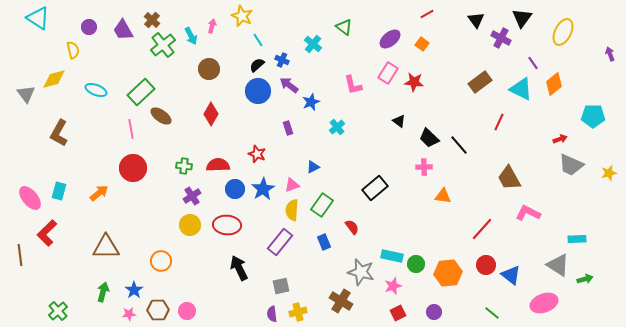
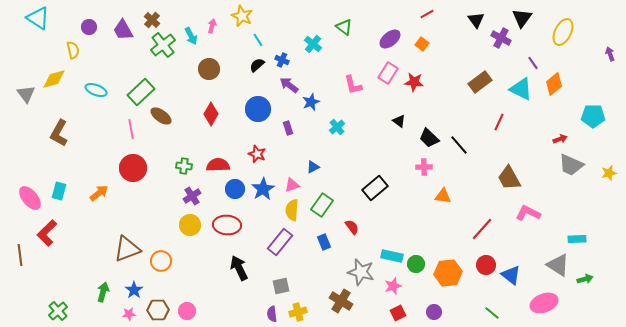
blue circle at (258, 91): moved 18 px down
brown triangle at (106, 247): moved 21 px right, 2 px down; rotated 20 degrees counterclockwise
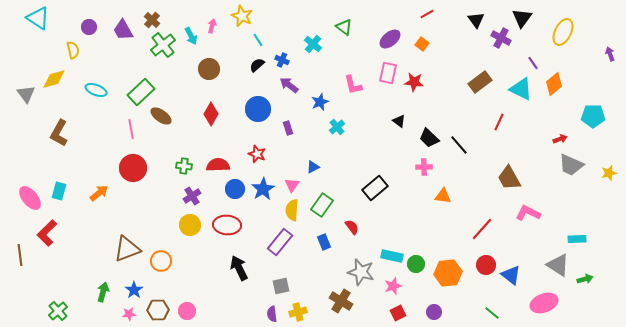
pink rectangle at (388, 73): rotated 20 degrees counterclockwise
blue star at (311, 102): moved 9 px right
pink triangle at (292, 185): rotated 35 degrees counterclockwise
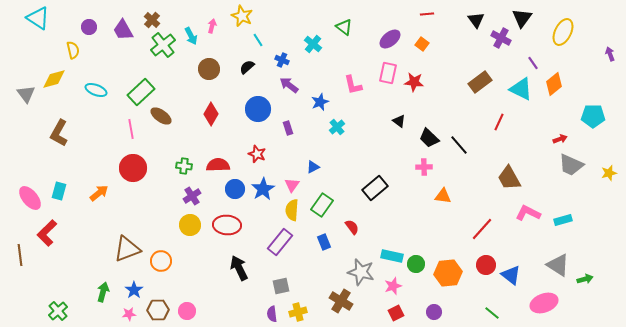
red line at (427, 14): rotated 24 degrees clockwise
black semicircle at (257, 65): moved 10 px left, 2 px down
cyan rectangle at (577, 239): moved 14 px left, 19 px up; rotated 12 degrees counterclockwise
red square at (398, 313): moved 2 px left
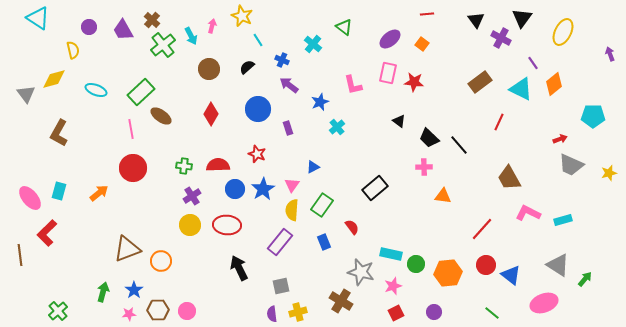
cyan rectangle at (392, 256): moved 1 px left, 2 px up
green arrow at (585, 279): rotated 35 degrees counterclockwise
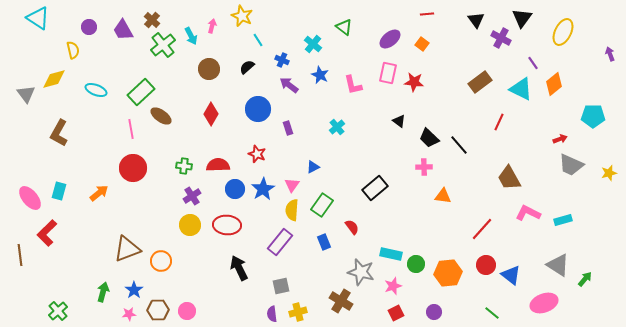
blue star at (320, 102): moved 27 px up; rotated 24 degrees counterclockwise
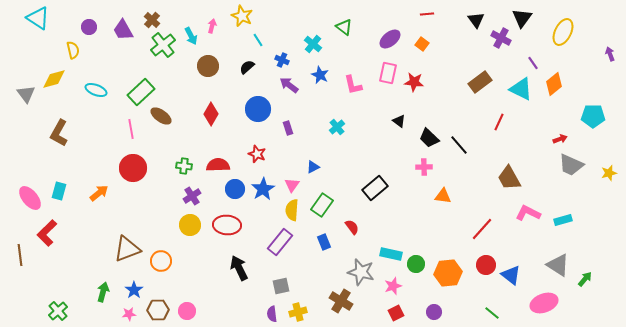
brown circle at (209, 69): moved 1 px left, 3 px up
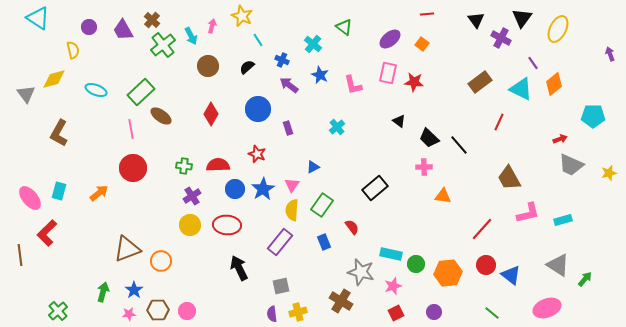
yellow ellipse at (563, 32): moved 5 px left, 3 px up
pink L-shape at (528, 213): rotated 140 degrees clockwise
pink ellipse at (544, 303): moved 3 px right, 5 px down
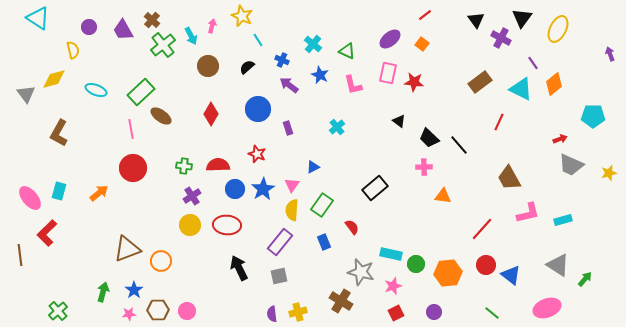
red line at (427, 14): moved 2 px left, 1 px down; rotated 32 degrees counterclockwise
green triangle at (344, 27): moved 3 px right, 24 px down; rotated 12 degrees counterclockwise
gray square at (281, 286): moved 2 px left, 10 px up
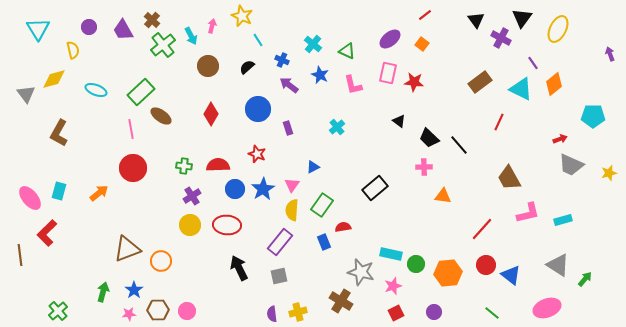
cyan triangle at (38, 18): moved 11 px down; rotated 25 degrees clockwise
red semicircle at (352, 227): moved 9 px left; rotated 63 degrees counterclockwise
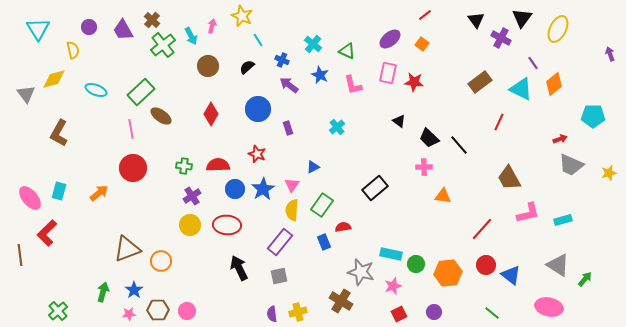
pink ellipse at (547, 308): moved 2 px right, 1 px up; rotated 32 degrees clockwise
red square at (396, 313): moved 3 px right, 1 px down
